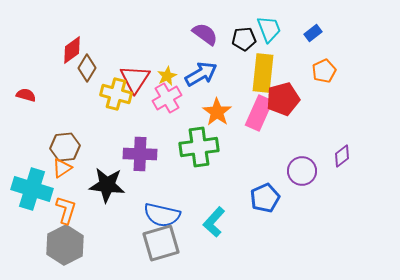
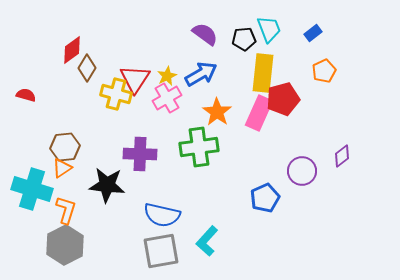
cyan L-shape: moved 7 px left, 19 px down
gray square: moved 8 px down; rotated 6 degrees clockwise
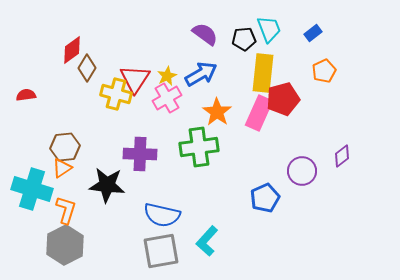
red semicircle: rotated 24 degrees counterclockwise
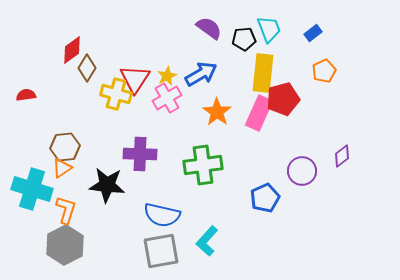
purple semicircle: moved 4 px right, 6 px up
green cross: moved 4 px right, 18 px down
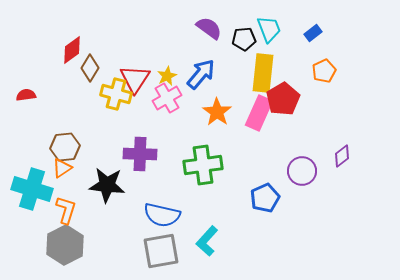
brown diamond: moved 3 px right
blue arrow: rotated 20 degrees counterclockwise
red pentagon: rotated 16 degrees counterclockwise
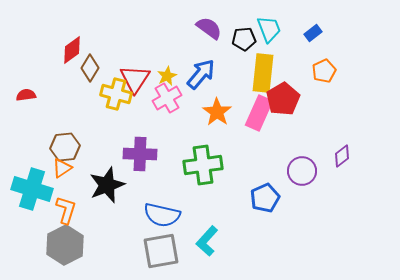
black star: rotated 27 degrees counterclockwise
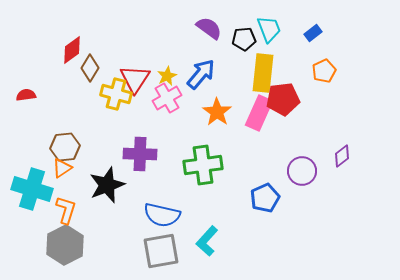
red pentagon: rotated 24 degrees clockwise
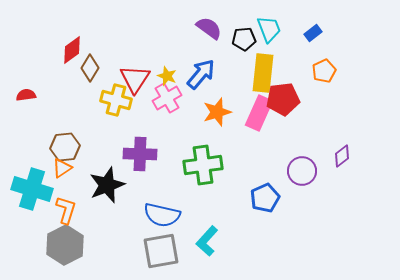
yellow star: rotated 24 degrees counterclockwise
yellow cross: moved 6 px down
orange star: rotated 20 degrees clockwise
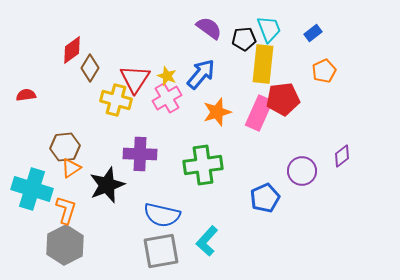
yellow rectangle: moved 9 px up
orange triangle: moved 9 px right
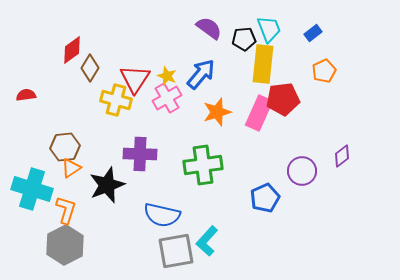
gray square: moved 15 px right
